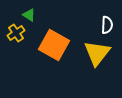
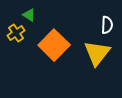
orange square: rotated 16 degrees clockwise
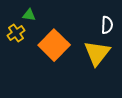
green triangle: rotated 24 degrees counterclockwise
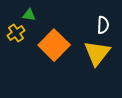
white semicircle: moved 4 px left
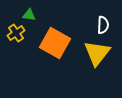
orange square: moved 1 px right, 2 px up; rotated 16 degrees counterclockwise
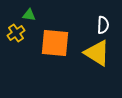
orange square: rotated 24 degrees counterclockwise
yellow triangle: rotated 36 degrees counterclockwise
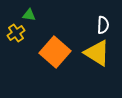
orange square: moved 9 px down; rotated 36 degrees clockwise
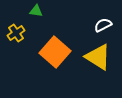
green triangle: moved 7 px right, 4 px up
white semicircle: rotated 120 degrees counterclockwise
yellow triangle: moved 1 px right, 4 px down
